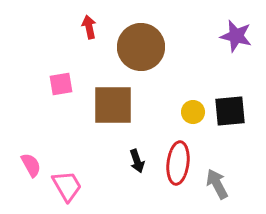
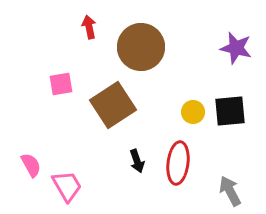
purple star: moved 12 px down
brown square: rotated 33 degrees counterclockwise
gray arrow: moved 13 px right, 7 px down
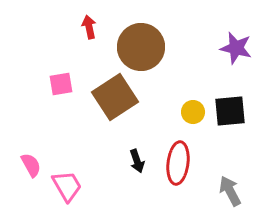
brown square: moved 2 px right, 8 px up
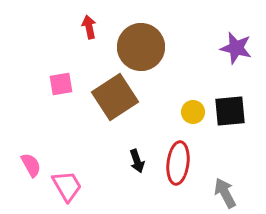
gray arrow: moved 5 px left, 2 px down
